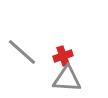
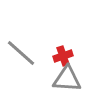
gray line: moved 1 px left, 1 px down
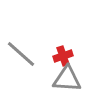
gray line: moved 1 px down
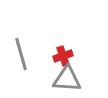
gray line: rotated 32 degrees clockwise
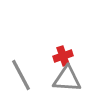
gray line: moved 21 px down; rotated 12 degrees counterclockwise
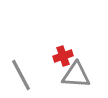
gray triangle: moved 9 px right, 4 px up
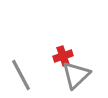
gray triangle: rotated 48 degrees counterclockwise
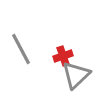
gray line: moved 26 px up
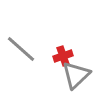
gray line: rotated 20 degrees counterclockwise
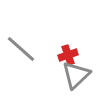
red cross: moved 5 px right, 1 px up
